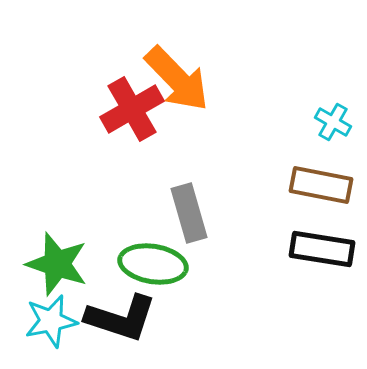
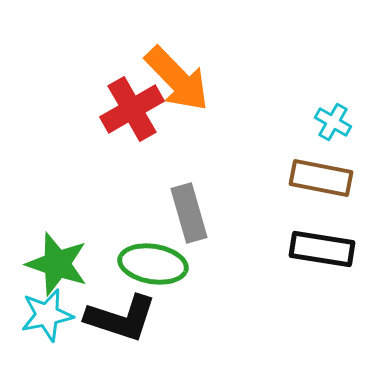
brown rectangle: moved 7 px up
cyan star: moved 4 px left, 6 px up
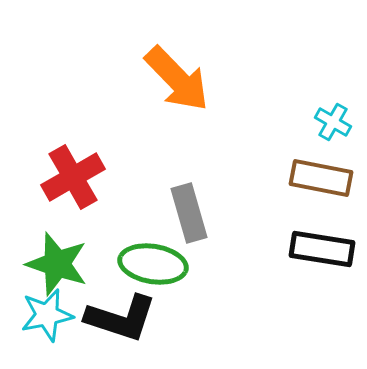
red cross: moved 59 px left, 68 px down
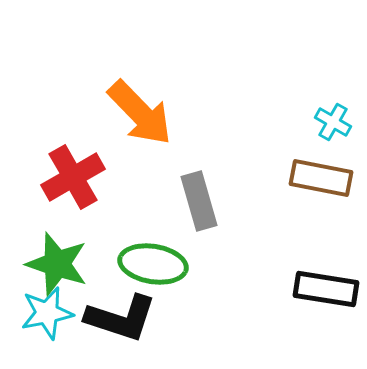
orange arrow: moved 37 px left, 34 px down
gray rectangle: moved 10 px right, 12 px up
black rectangle: moved 4 px right, 40 px down
cyan star: moved 2 px up
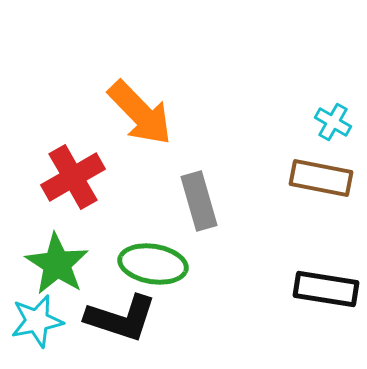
green star: rotated 14 degrees clockwise
cyan star: moved 10 px left, 8 px down
